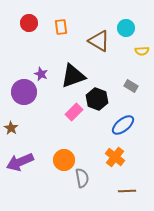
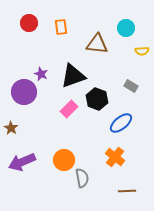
brown triangle: moved 2 px left, 3 px down; rotated 25 degrees counterclockwise
pink rectangle: moved 5 px left, 3 px up
blue ellipse: moved 2 px left, 2 px up
purple arrow: moved 2 px right
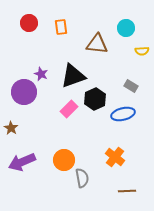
black hexagon: moved 2 px left; rotated 15 degrees clockwise
blue ellipse: moved 2 px right, 9 px up; rotated 25 degrees clockwise
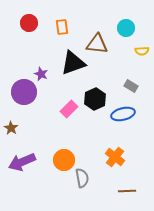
orange rectangle: moved 1 px right
black triangle: moved 13 px up
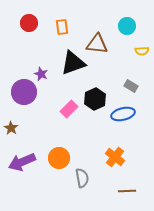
cyan circle: moved 1 px right, 2 px up
orange circle: moved 5 px left, 2 px up
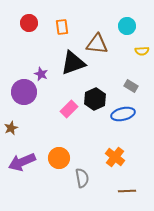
brown star: rotated 16 degrees clockwise
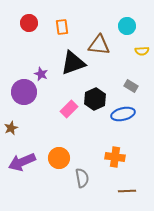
brown triangle: moved 2 px right, 1 px down
orange cross: rotated 30 degrees counterclockwise
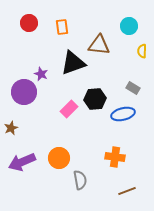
cyan circle: moved 2 px right
yellow semicircle: rotated 96 degrees clockwise
gray rectangle: moved 2 px right, 2 px down
black hexagon: rotated 20 degrees clockwise
gray semicircle: moved 2 px left, 2 px down
brown line: rotated 18 degrees counterclockwise
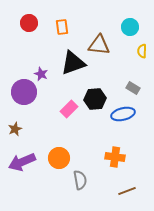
cyan circle: moved 1 px right, 1 px down
brown star: moved 4 px right, 1 px down
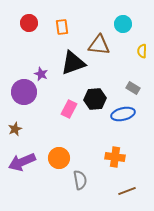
cyan circle: moved 7 px left, 3 px up
pink rectangle: rotated 18 degrees counterclockwise
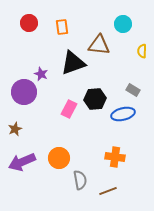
gray rectangle: moved 2 px down
brown line: moved 19 px left
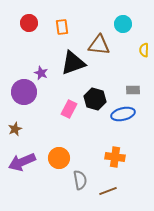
yellow semicircle: moved 2 px right, 1 px up
purple star: moved 1 px up
gray rectangle: rotated 32 degrees counterclockwise
black hexagon: rotated 20 degrees clockwise
